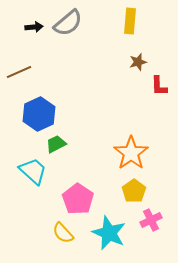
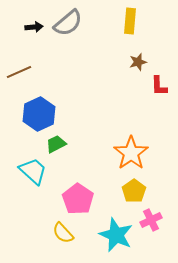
cyan star: moved 7 px right, 2 px down
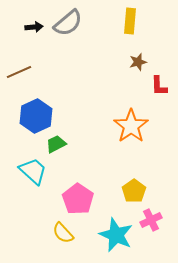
blue hexagon: moved 3 px left, 2 px down
orange star: moved 27 px up
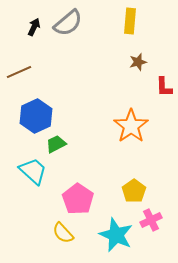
black arrow: rotated 60 degrees counterclockwise
red L-shape: moved 5 px right, 1 px down
